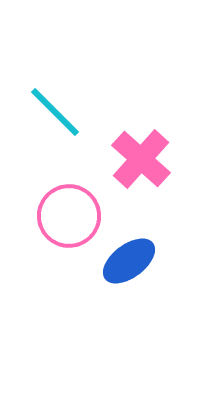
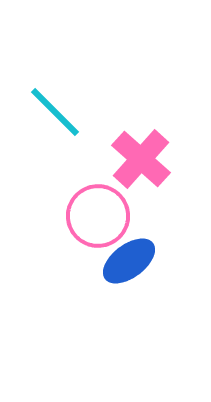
pink circle: moved 29 px right
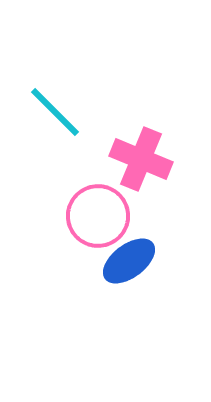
pink cross: rotated 20 degrees counterclockwise
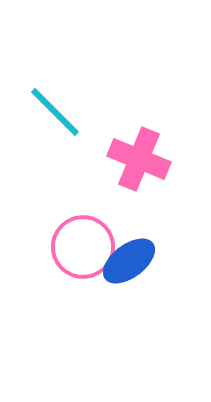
pink cross: moved 2 px left
pink circle: moved 15 px left, 31 px down
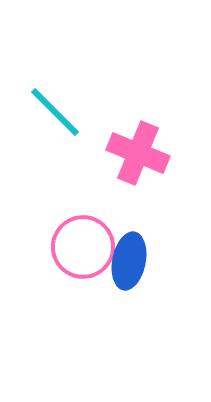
pink cross: moved 1 px left, 6 px up
blue ellipse: rotated 42 degrees counterclockwise
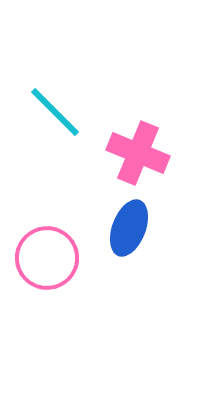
pink circle: moved 36 px left, 11 px down
blue ellipse: moved 33 px up; rotated 10 degrees clockwise
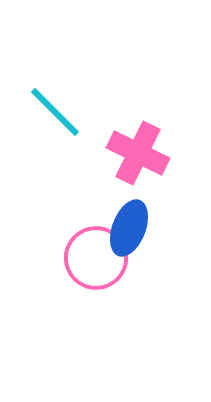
pink cross: rotated 4 degrees clockwise
pink circle: moved 49 px right
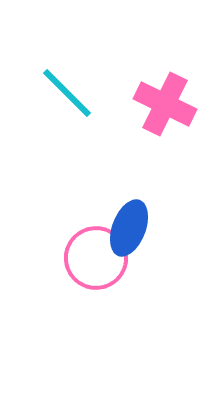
cyan line: moved 12 px right, 19 px up
pink cross: moved 27 px right, 49 px up
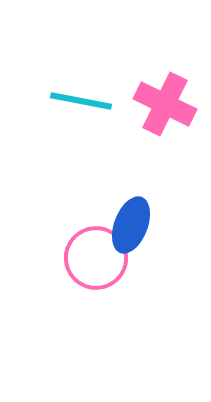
cyan line: moved 14 px right, 8 px down; rotated 34 degrees counterclockwise
blue ellipse: moved 2 px right, 3 px up
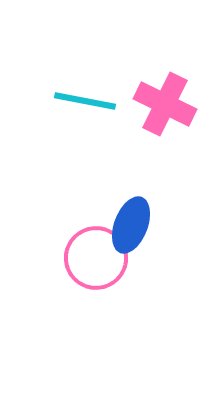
cyan line: moved 4 px right
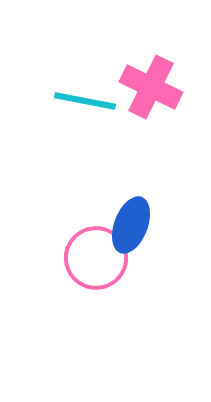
pink cross: moved 14 px left, 17 px up
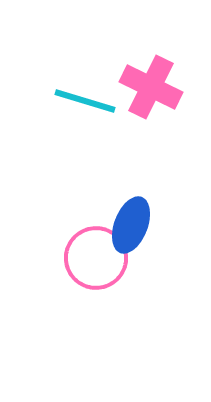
cyan line: rotated 6 degrees clockwise
